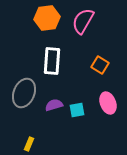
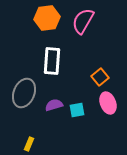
orange square: moved 12 px down; rotated 18 degrees clockwise
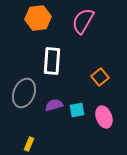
orange hexagon: moved 9 px left
pink ellipse: moved 4 px left, 14 px down
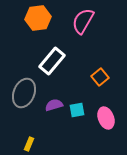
white rectangle: rotated 36 degrees clockwise
pink ellipse: moved 2 px right, 1 px down
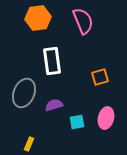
pink semicircle: rotated 128 degrees clockwise
white rectangle: rotated 48 degrees counterclockwise
orange square: rotated 24 degrees clockwise
cyan square: moved 12 px down
pink ellipse: rotated 35 degrees clockwise
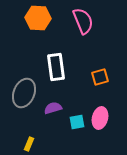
orange hexagon: rotated 10 degrees clockwise
white rectangle: moved 4 px right, 6 px down
purple semicircle: moved 1 px left, 3 px down
pink ellipse: moved 6 px left
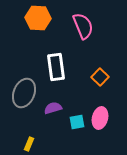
pink semicircle: moved 5 px down
orange square: rotated 30 degrees counterclockwise
